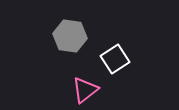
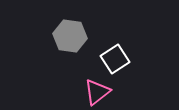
pink triangle: moved 12 px right, 2 px down
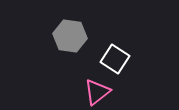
white square: rotated 24 degrees counterclockwise
